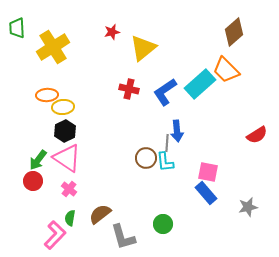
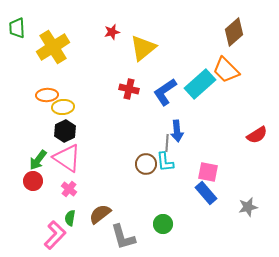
brown circle: moved 6 px down
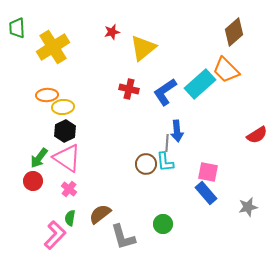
green arrow: moved 1 px right, 2 px up
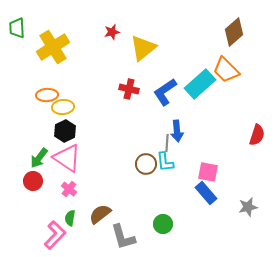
red semicircle: rotated 40 degrees counterclockwise
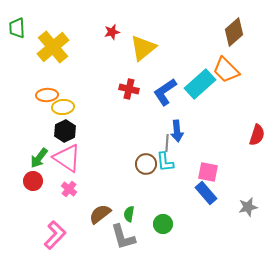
yellow cross: rotated 8 degrees counterclockwise
green semicircle: moved 59 px right, 4 px up
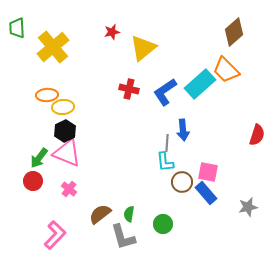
blue arrow: moved 6 px right, 1 px up
pink triangle: moved 5 px up; rotated 12 degrees counterclockwise
brown circle: moved 36 px right, 18 px down
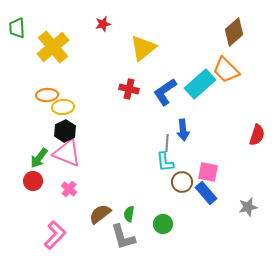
red star: moved 9 px left, 8 px up
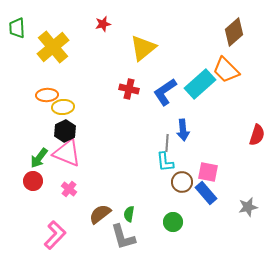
green circle: moved 10 px right, 2 px up
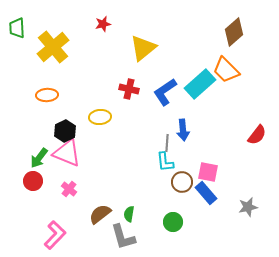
yellow ellipse: moved 37 px right, 10 px down
red semicircle: rotated 20 degrees clockwise
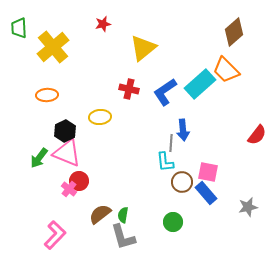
green trapezoid: moved 2 px right
gray line: moved 4 px right
red circle: moved 46 px right
green semicircle: moved 6 px left, 1 px down
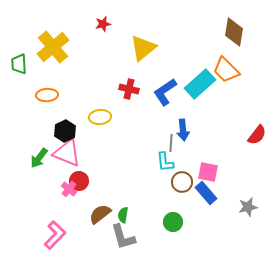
green trapezoid: moved 36 px down
brown diamond: rotated 40 degrees counterclockwise
